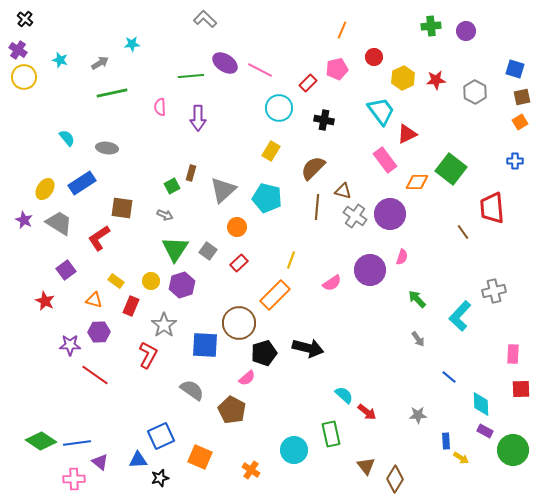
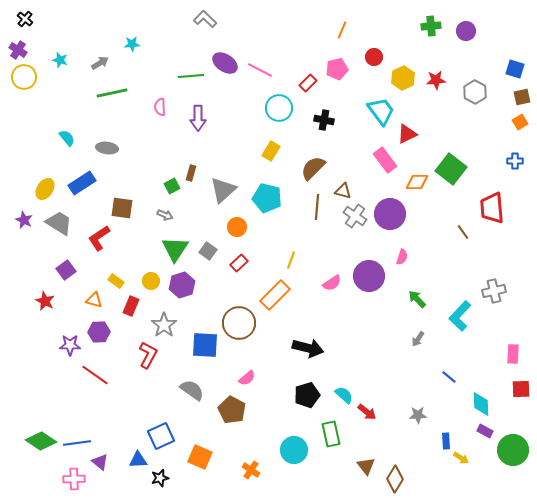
purple circle at (370, 270): moved 1 px left, 6 px down
gray arrow at (418, 339): rotated 70 degrees clockwise
black pentagon at (264, 353): moved 43 px right, 42 px down
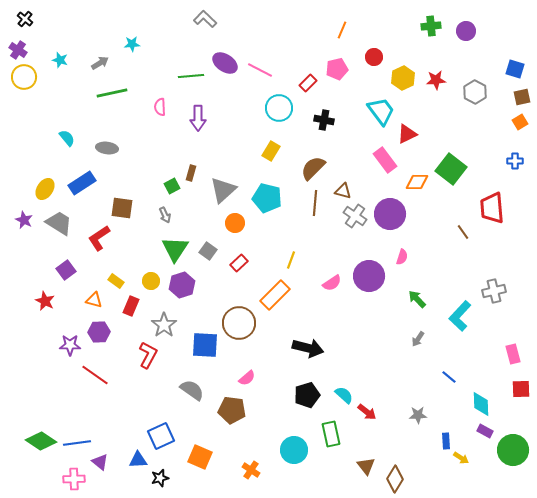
brown line at (317, 207): moved 2 px left, 4 px up
gray arrow at (165, 215): rotated 42 degrees clockwise
orange circle at (237, 227): moved 2 px left, 4 px up
pink rectangle at (513, 354): rotated 18 degrees counterclockwise
brown pentagon at (232, 410): rotated 20 degrees counterclockwise
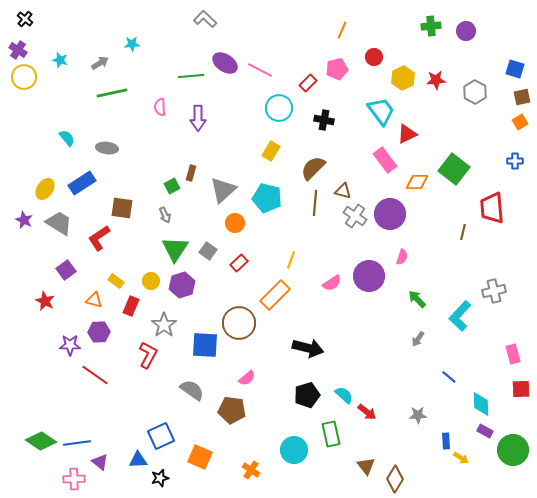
green square at (451, 169): moved 3 px right
brown line at (463, 232): rotated 49 degrees clockwise
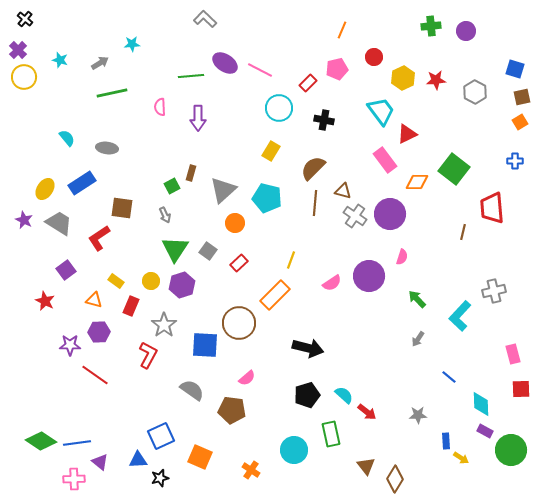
purple cross at (18, 50): rotated 12 degrees clockwise
green circle at (513, 450): moved 2 px left
